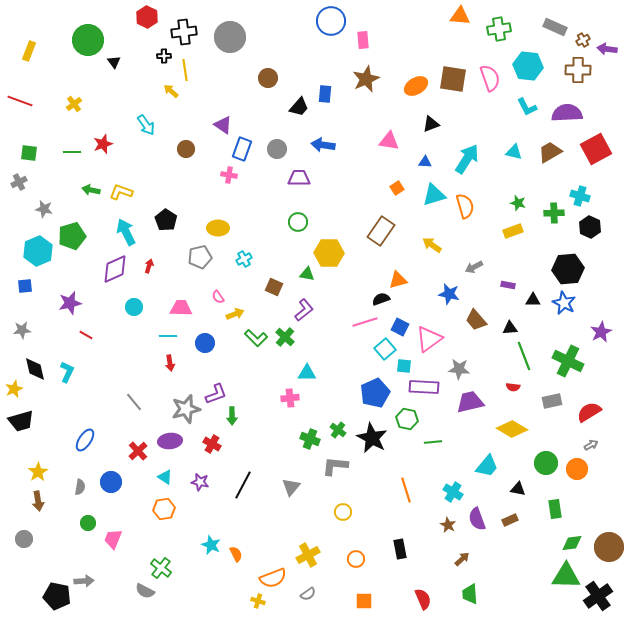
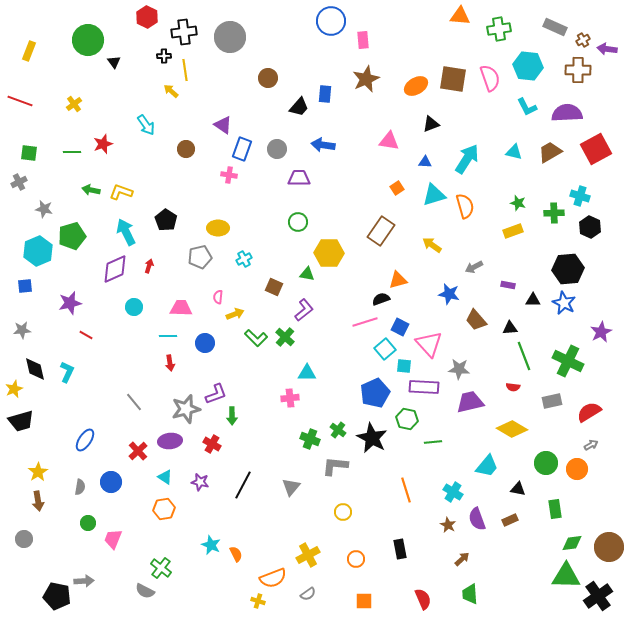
pink semicircle at (218, 297): rotated 40 degrees clockwise
pink triangle at (429, 339): moved 5 px down; rotated 36 degrees counterclockwise
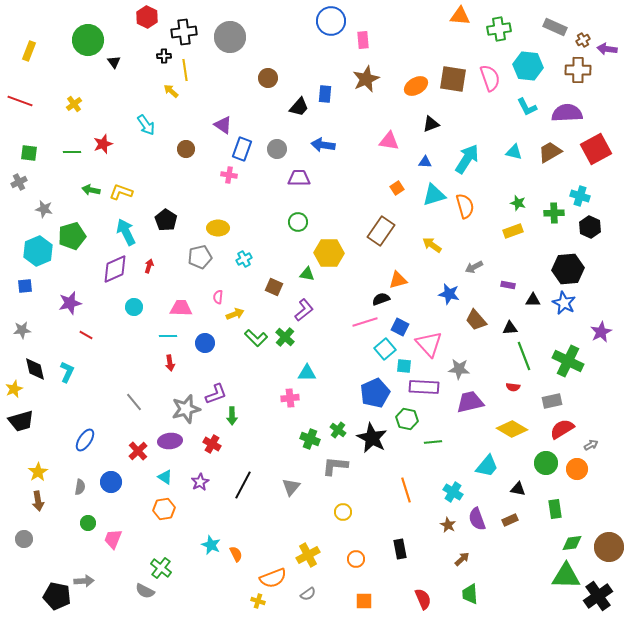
red semicircle at (589, 412): moved 27 px left, 17 px down
purple star at (200, 482): rotated 30 degrees clockwise
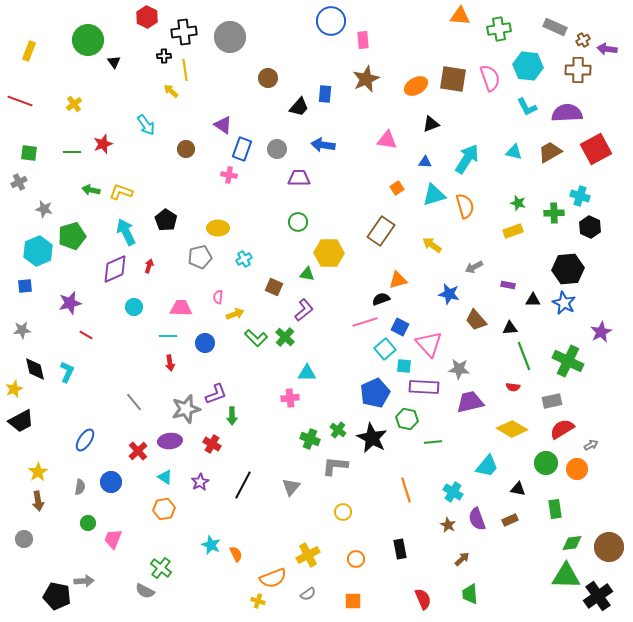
pink triangle at (389, 141): moved 2 px left, 1 px up
black trapezoid at (21, 421): rotated 12 degrees counterclockwise
orange square at (364, 601): moved 11 px left
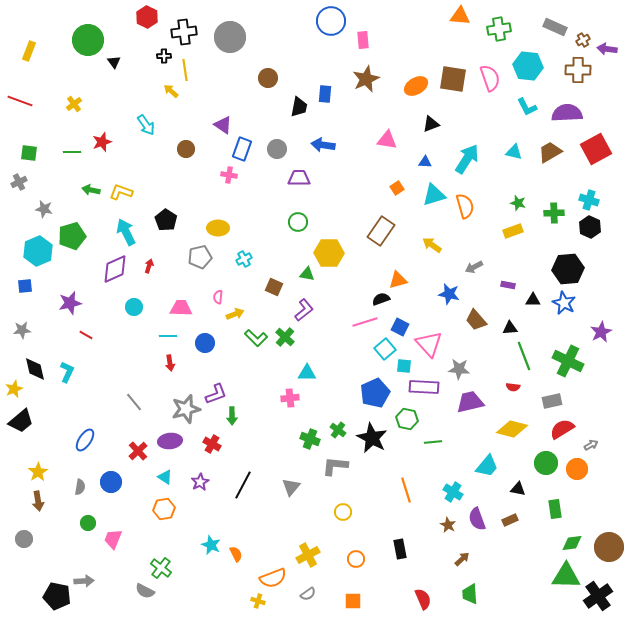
black trapezoid at (299, 107): rotated 30 degrees counterclockwise
red star at (103, 144): moved 1 px left, 2 px up
cyan cross at (580, 196): moved 9 px right, 4 px down
black trapezoid at (21, 421): rotated 12 degrees counterclockwise
yellow diamond at (512, 429): rotated 16 degrees counterclockwise
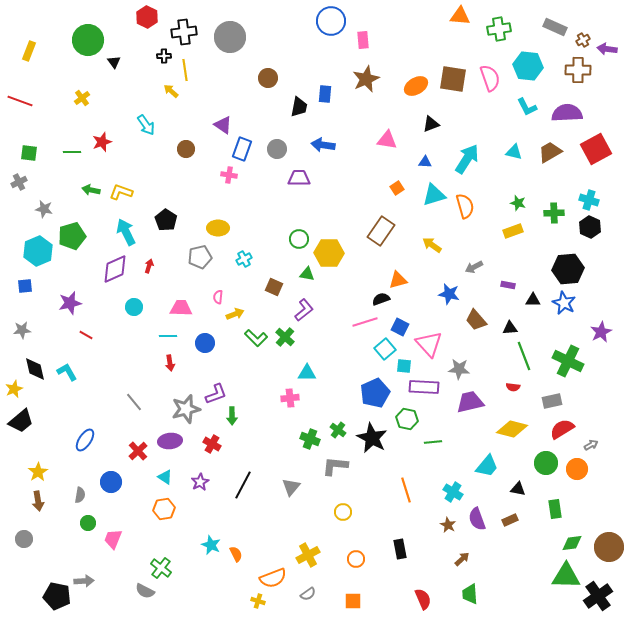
yellow cross at (74, 104): moved 8 px right, 6 px up
green circle at (298, 222): moved 1 px right, 17 px down
cyan L-shape at (67, 372): rotated 55 degrees counterclockwise
gray semicircle at (80, 487): moved 8 px down
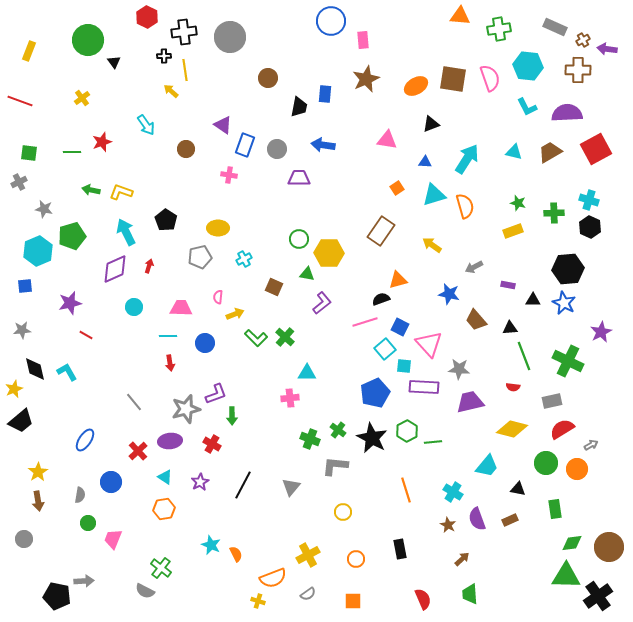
blue rectangle at (242, 149): moved 3 px right, 4 px up
purple L-shape at (304, 310): moved 18 px right, 7 px up
green hexagon at (407, 419): moved 12 px down; rotated 20 degrees clockwise
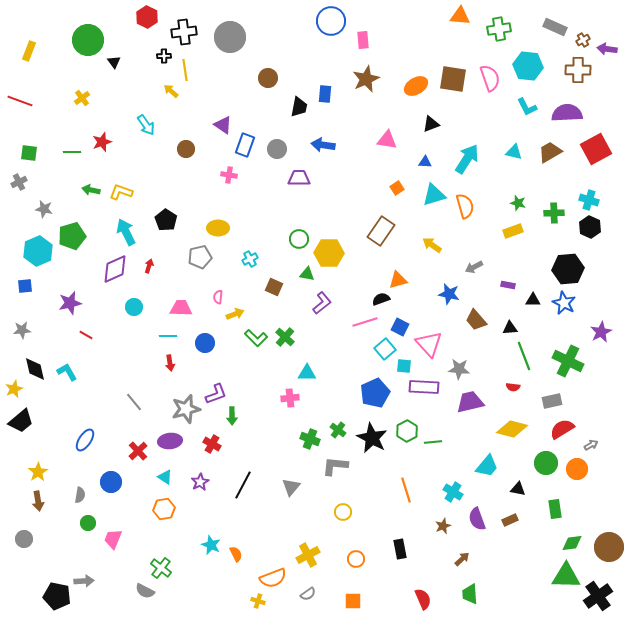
cyan cross at (244, 259): moved 6 px right
brown star at (448, 525): moved 5 px left, 1 px down; rotated 21 degrees clockwise
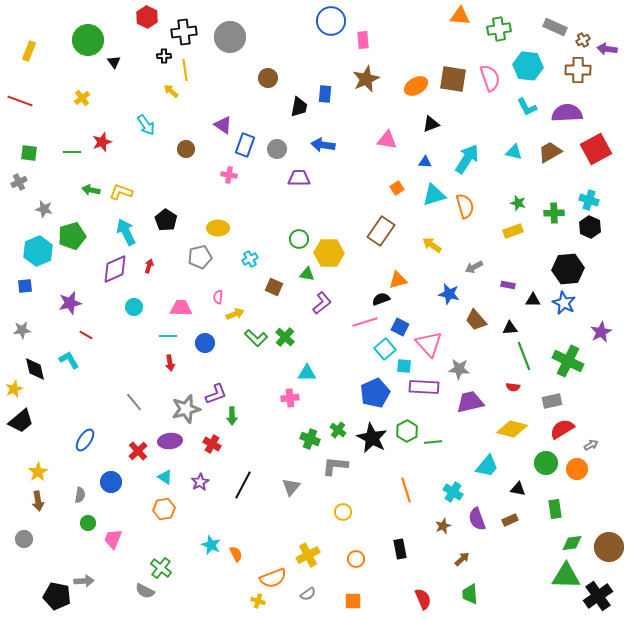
cyan L-shape at (67, 372): moved 2 px right, 12 px up
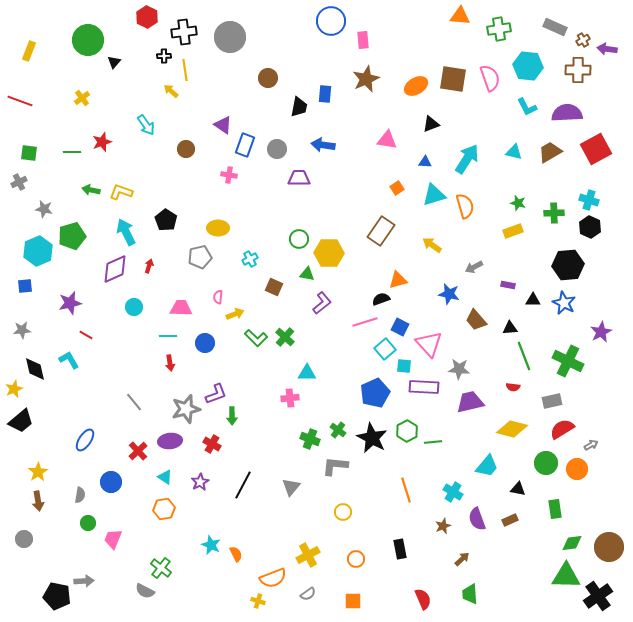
black triangle at (114, 62): rotated 16 degrees clockwise
black hexagon at (568, 269): moved 4 px up
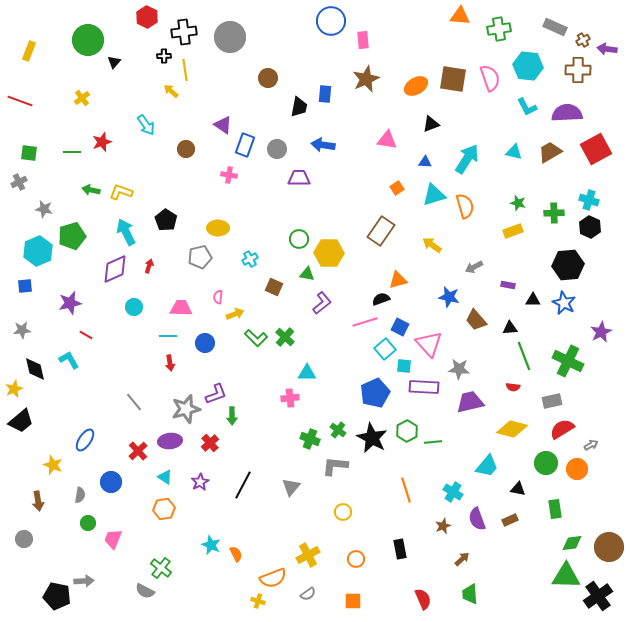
blue star at (449, 294): moved 3 px down
red cross at (212, 444): moved 2 px left, 1 px up; rotated 18 degrees clockwise
yellow star at (38, 472): moved 15 px right, 7 px up; rotated 18 degrees counterclockwise
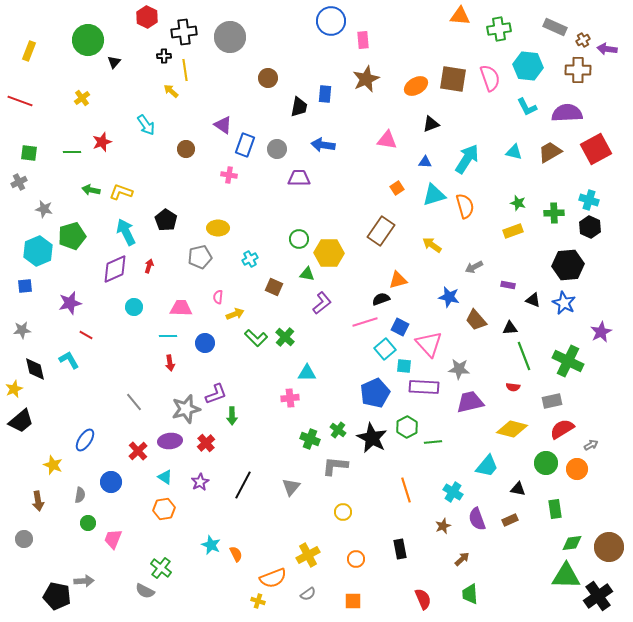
black triangle at (533, 300): rotated 21 degrees clockwise
green hexagon at (407, 431): moved 4 px up
red cross at (210, 443): moved 4 px left
